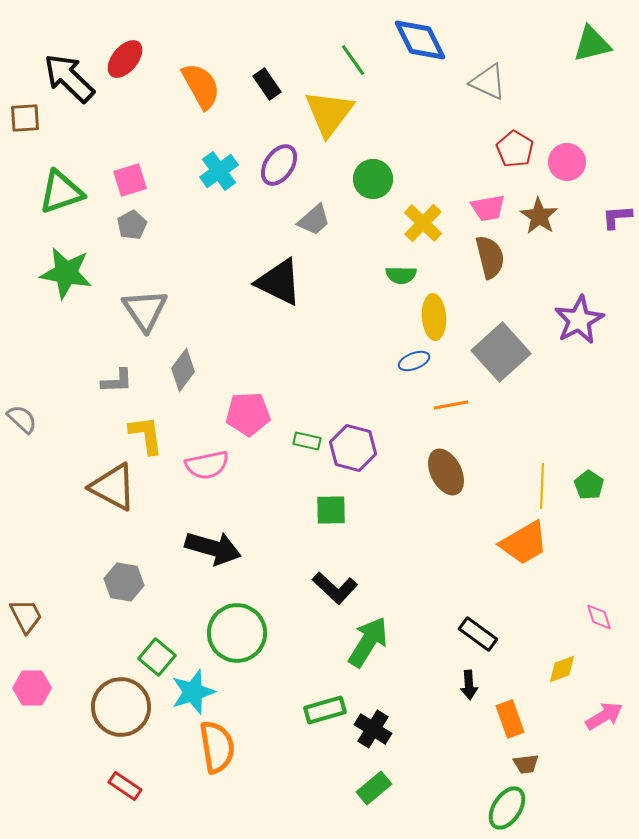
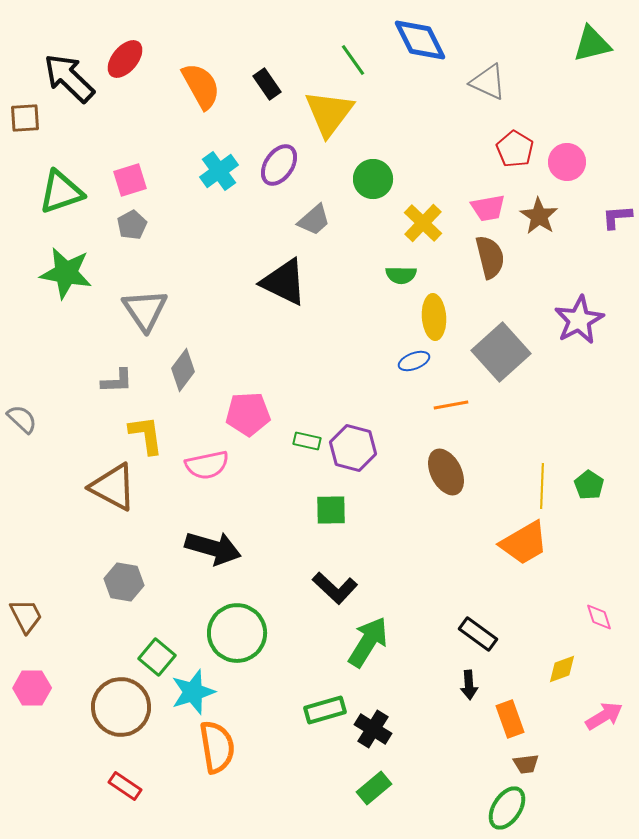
black triangle at (279, 282): moved 5 px right
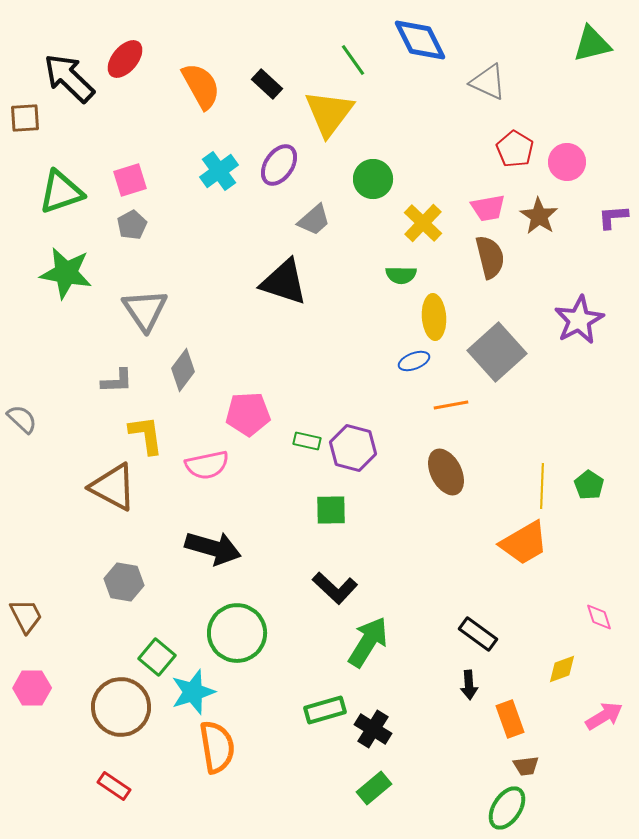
black rectangle at (267, 84): rotated 12 degrees counterclockwise
purple L-shape at (617, 217): moved 4 px left
black triangle at (284, 282): rotated 8 degrees counterclockwise
gray square at (501, 352): moved 4 px left
brown trapezoid at (526, 764): moved 2 px down
red rectangle at (125, 786): moved 11 px left
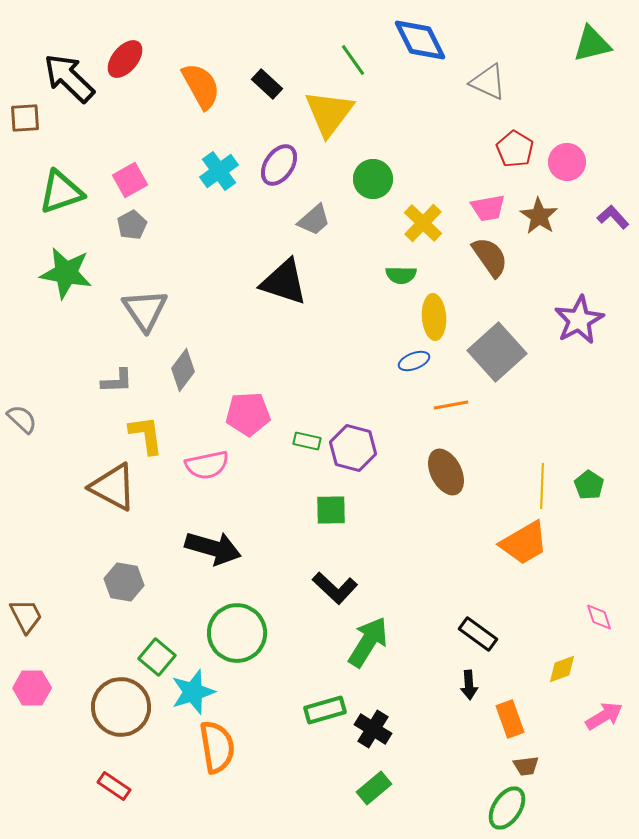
pink square at (130, 180): rotated 12 degrees counterclockwise
purple L-shape at (613, 217): rotated 52 degrees clockwise
brown semicircle at (490, 257): rotated 21 degrees counterclockwise
